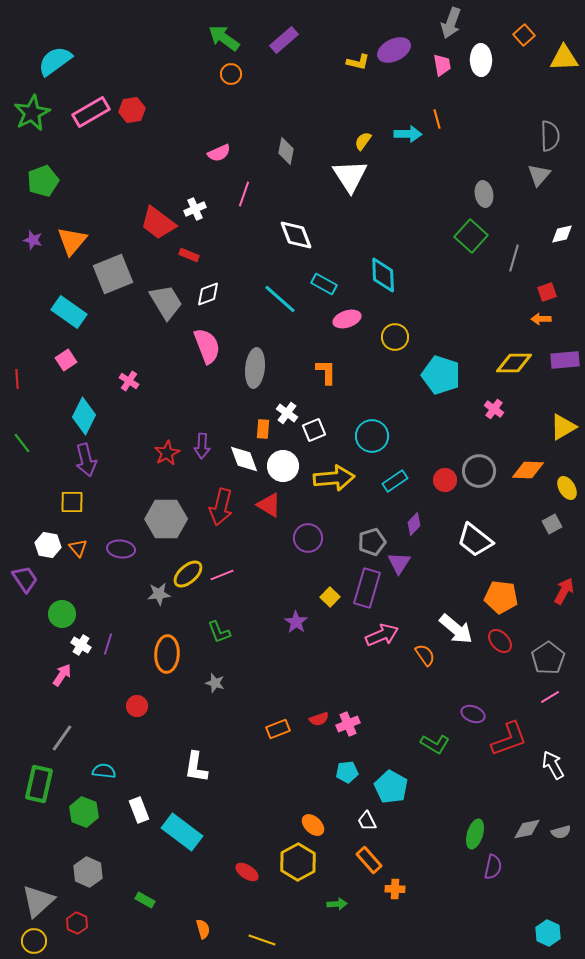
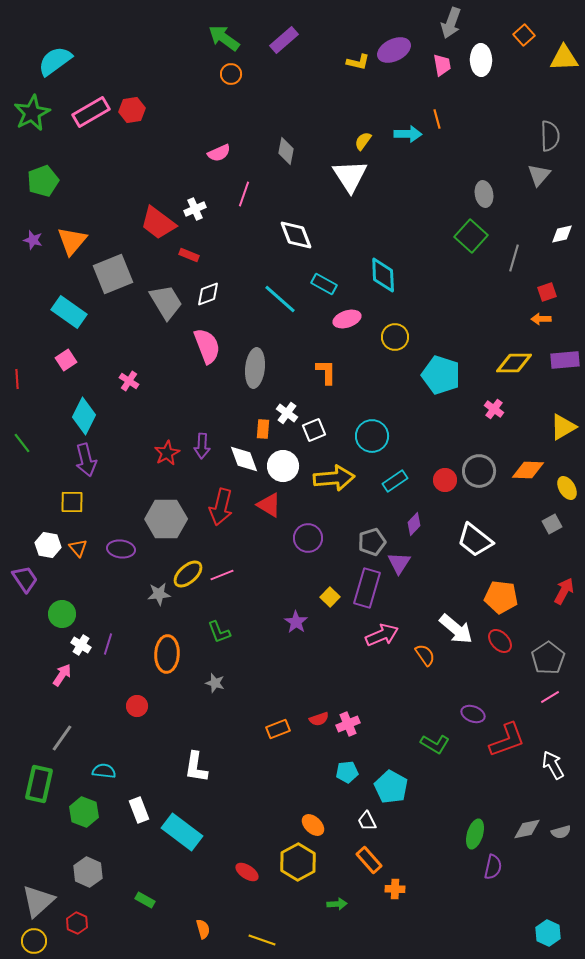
red L-shape at (509, 739): moved 2 px left, 1 px down
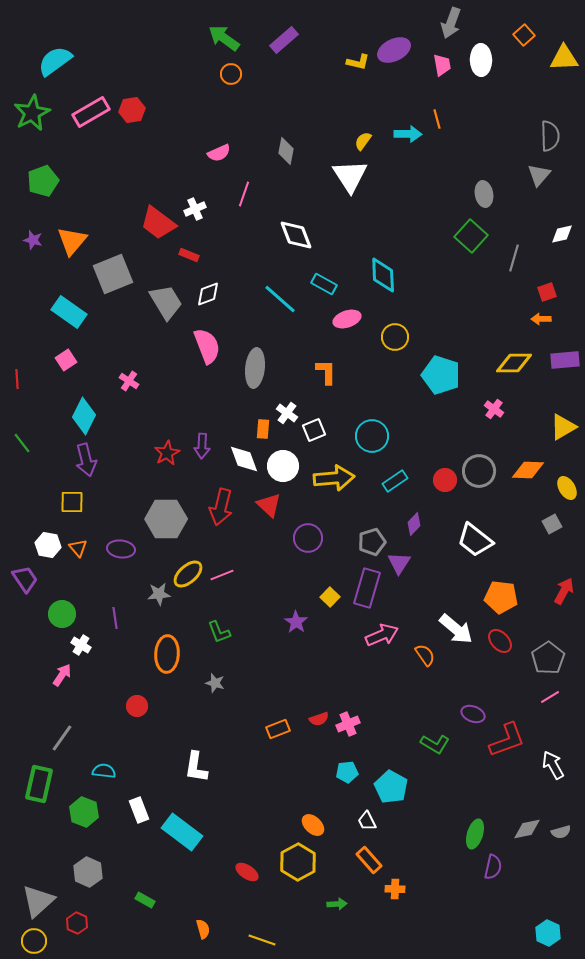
red triangle at (269, 505): rotated 12 degrees clockwise
purple line at (108, 644): moved 7 px right, 26 px up; rotated 25 degrees counterclockwise
